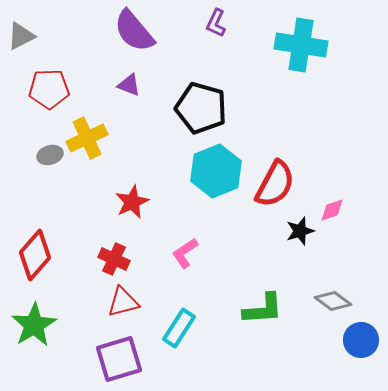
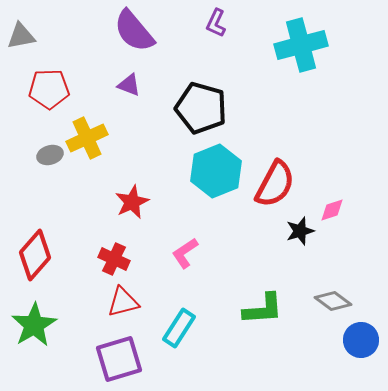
gray triangle: rotated 16 degrees clockwise
cyan cross: rotated 24 degrees counterclockwise
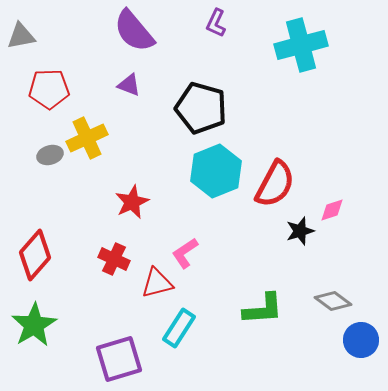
red triangle: moved 34 px right, 19 px up
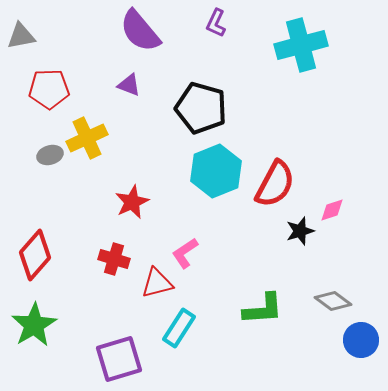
purple semicircle: moved 6 px right
red cross: rotated 8 degrees counterclockwise
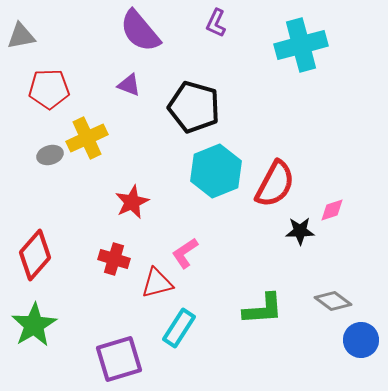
black pentagon: moved 7 px left, 1 px up
black star: rotated 16 degrees clockwise
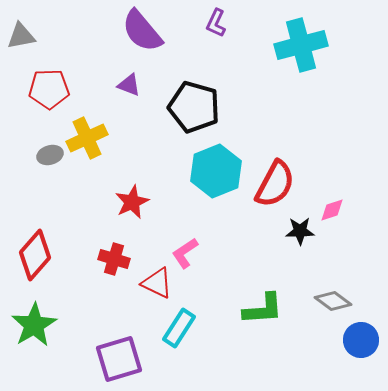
purple semicircle: moved 2 px right
red triangle: rotated 40 degrees clockwise
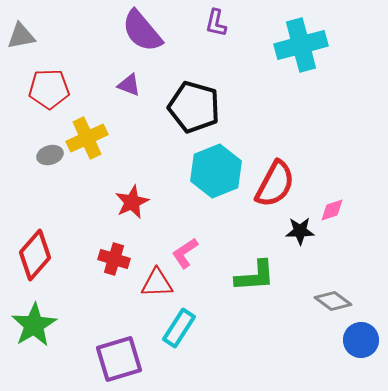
purple L-shape: rotated 12 degrees counterclockwise
red triangle: rotated 28 degrees counterclockwise
green L-shape: moved 8 px left, 33 px up
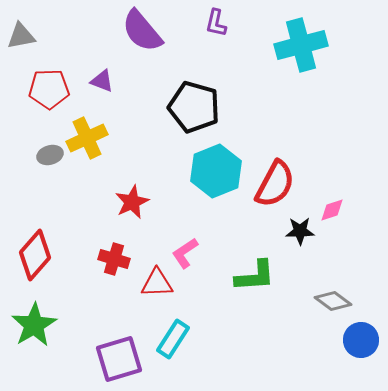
purple triangle: moved 27 px left, 4 px up
cyan rectangle: moved 6 px left, 11 px down
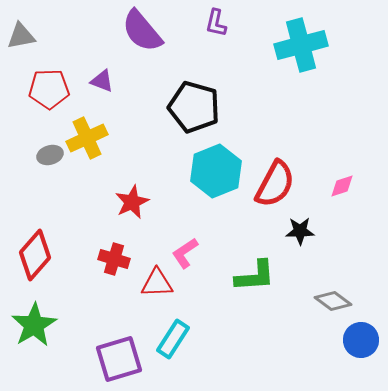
pink diamond: moved 10 px right, 24 px up
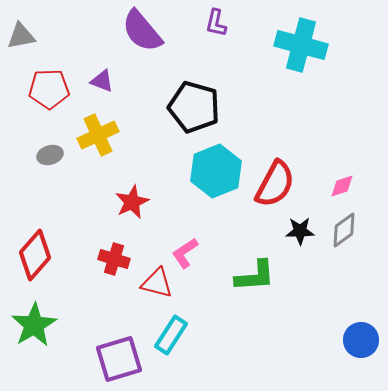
cyan cross: rotated 30 degrees clockwise
yellow cross: moved 11 px right, 3 px up
red triangle: rotated 16 degrees clockwise
gray diamond: moved 11 px right, 71 px up; rotated 72 degrees counterclockwise
cyan rectangle: moved 2 px left, 4 px up
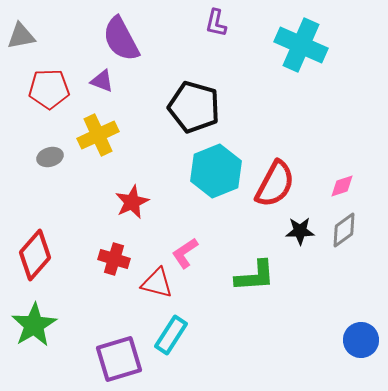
purple semicircle: moved 21 px left, 8 px down; rotated 12 degrees clockwise
cyan cross: rotated 9 degrees clockwise
gray ellipse: moved 2 px down
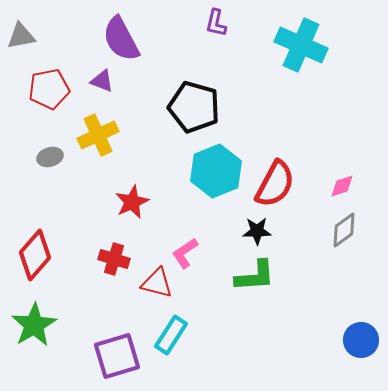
red pentagon: rotated 9 degrees counterclockwise
black star: moved 43 px left
purple square: moved 2 px left, 3 px up
